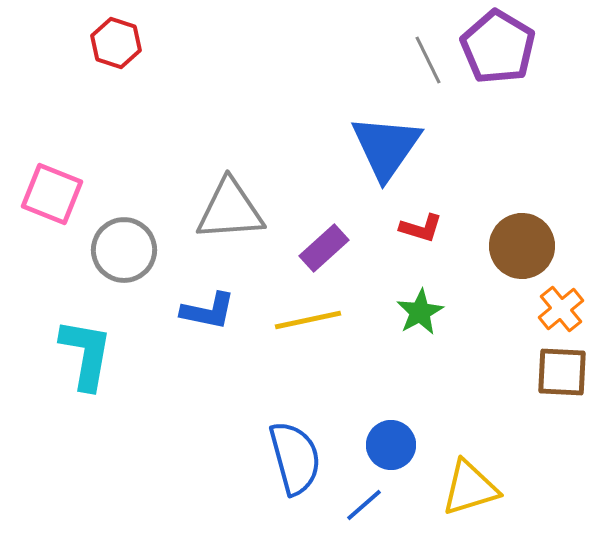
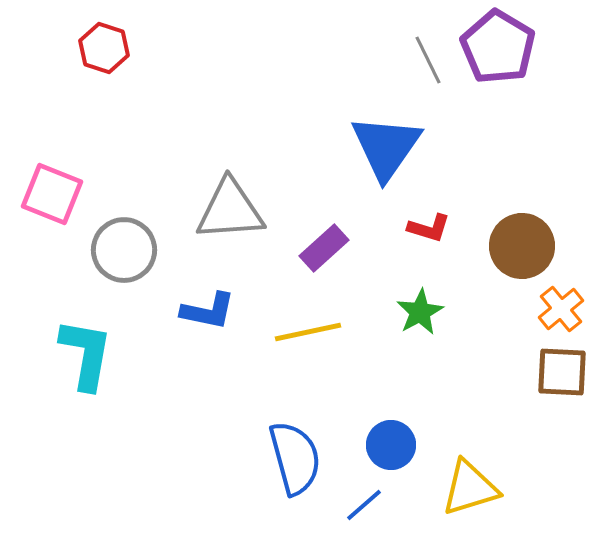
red hexagon: moved 12 px left, 5 px down
red L-shape: moved 8 px right
yellow line: moved 12 px down
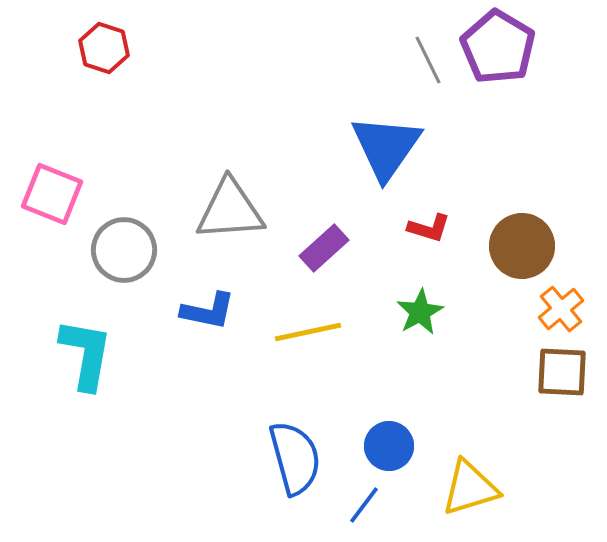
blue circle: moved 2 px left, 1 px down
blue line: rotated 12 degrees counterclockwise
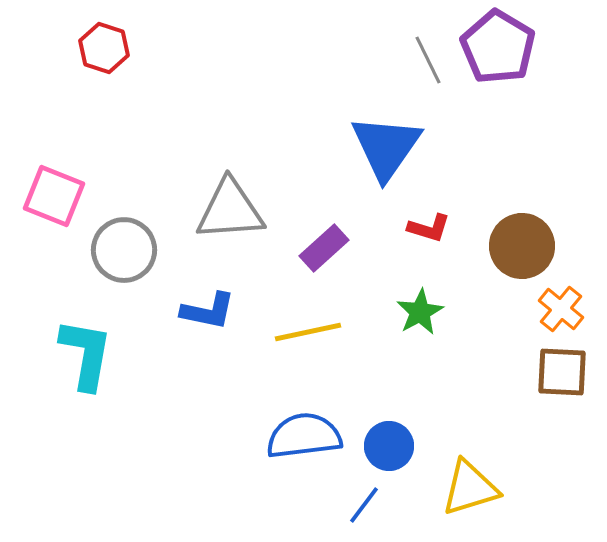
pink square: moved 2 px right, 2 px down
orange cross: rotated 12 degrees counterclockwise
blue semicircle: moved 9 px right, 22 px up; rotated 82 degrees counterclockwise
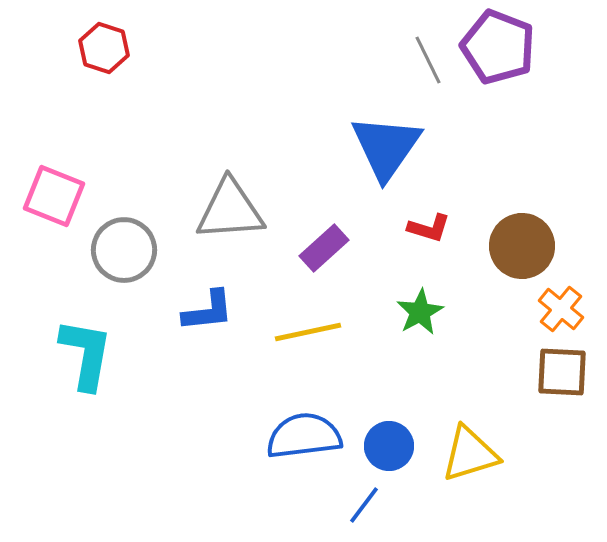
purple pentagon: rotated 10 degrees counterclockwise
blue L-shape: rotated 18 degrees counterclockwise
yellow triangle: moved 34 px up
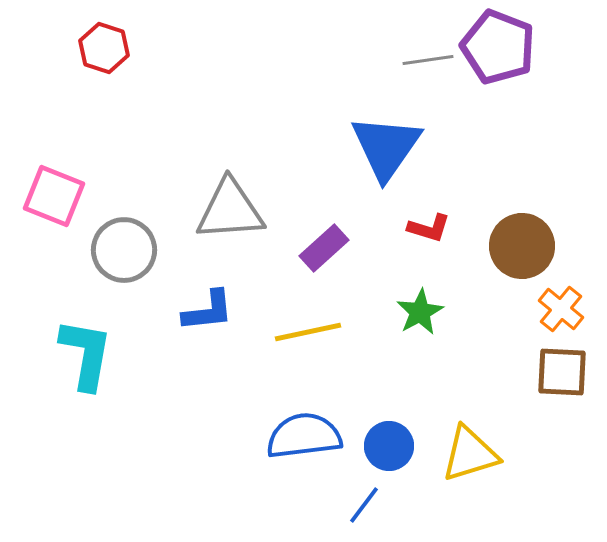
gray line: rotated 72 degrees counterclockwise
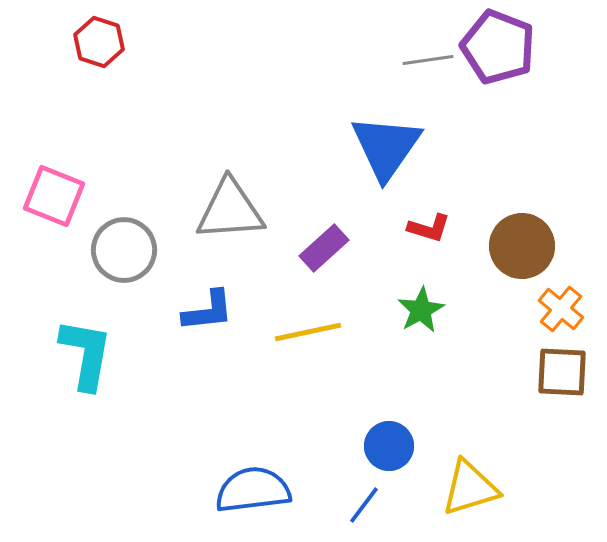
red hexagon: moved 5 px left, 6 px up
green star: moved 1 px right, 2 px up
blue semicircle: moved 51 px left, 54 px down
yellow triangle: moved 34 px down
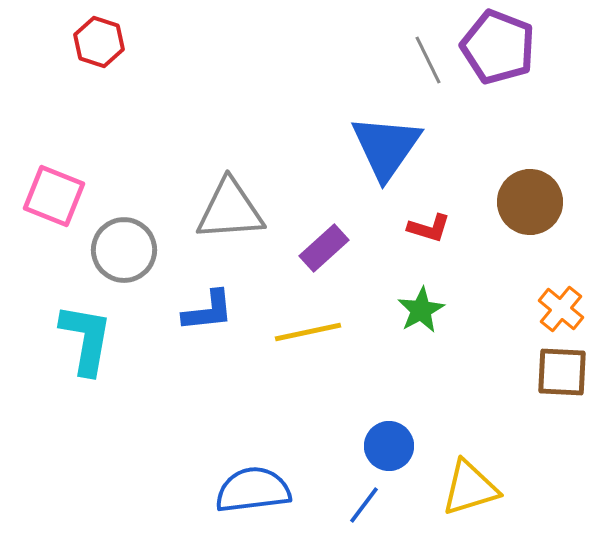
gray line: rotated 72 degrees clockwise
brown circle: moved 8 px right, 44 px up
cyan L-shape: moved 15 px up
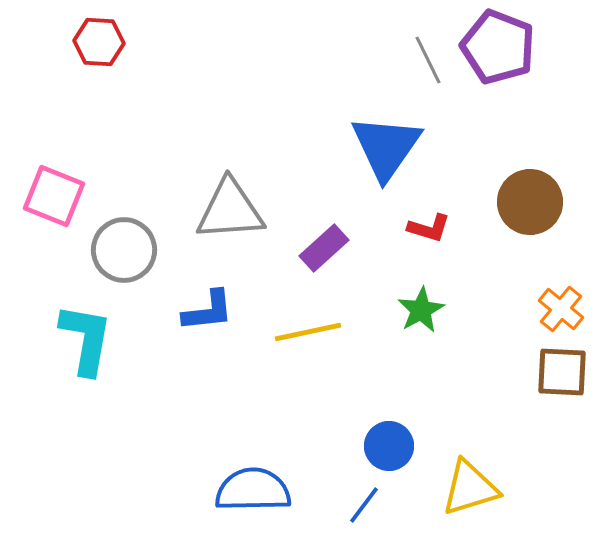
red hexagon: rotated 15 degrees counterclockwise
blue semicircle: rotated 6 degrees clockwise
